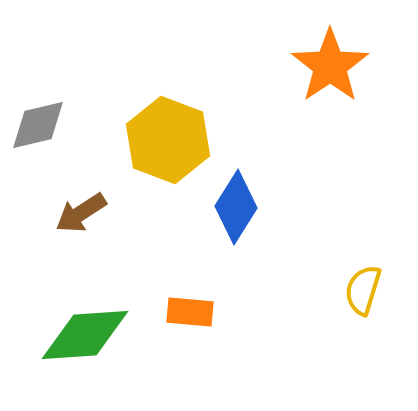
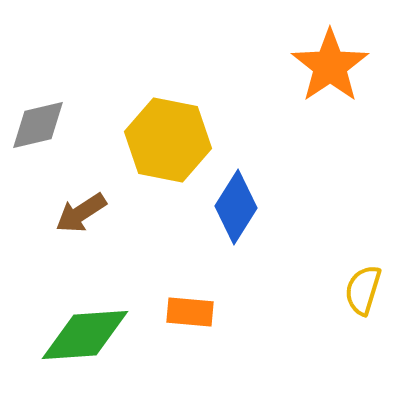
yellow hexagon: rotated 10 degrees counterclockwise
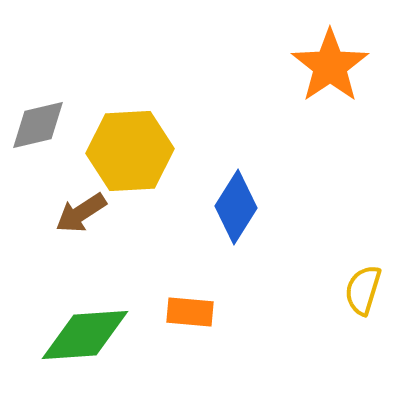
yellow hexagon: moved 38 px left, 11 px down; rotated 14 degrees counterclockwise
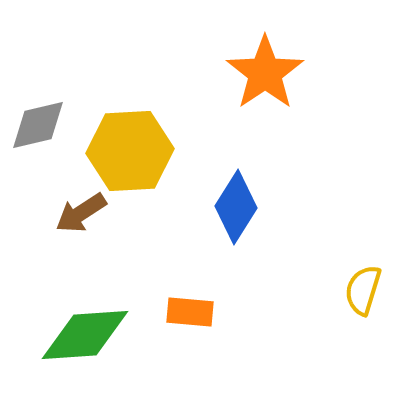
orange star: moved 65 px left, 7 px down
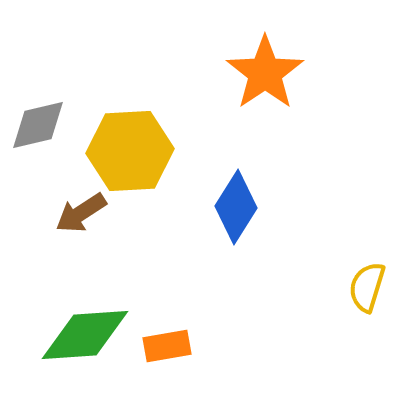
yellow semicircle: moved 4 px right, 3 px up
orange rectangle: moved 23 px left, 34 px down; rotated 15 degrees counterclockwise
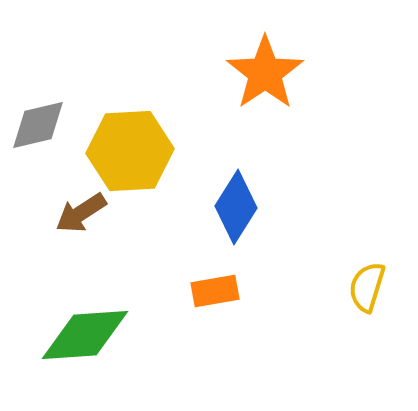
orange rectangle: moved 48 px right, 55 px up
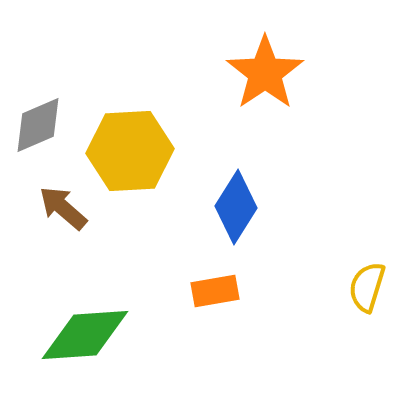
gray diamond: rotated 10 degrees counterclockwise
brown arrow: moved 18 px left, 5 px up; rotated 74 degrees clockwise
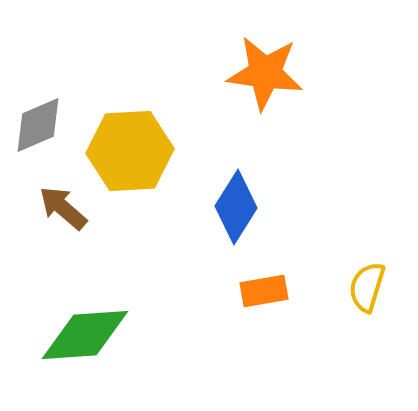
orange star: rotated 30 degrees counterclockwise
orange rectangle: moved 49 px right
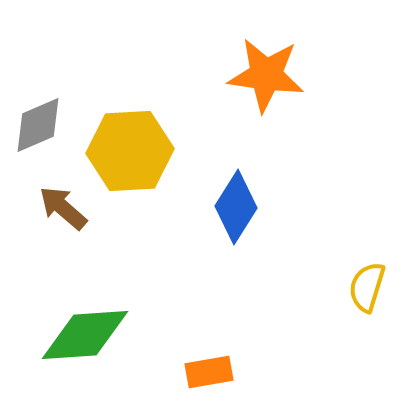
orange star: moved 1 px right, 2 px down
orange rectangle: moved 55 px left, 81 px down
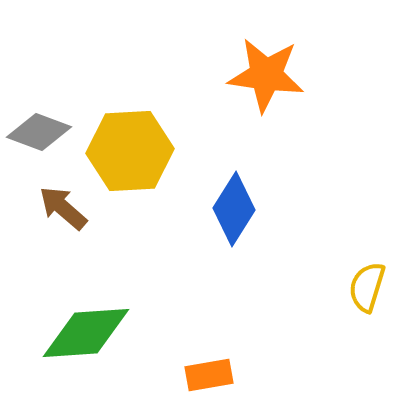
gray diamond: moved 1 px right, 7 px down; rotated 44 degrees clockwise
blue diamond: moved 2 px left, 2 px down
green diamond: moved 1 px right, 2 px up
orange rectangle: moved 3 px down
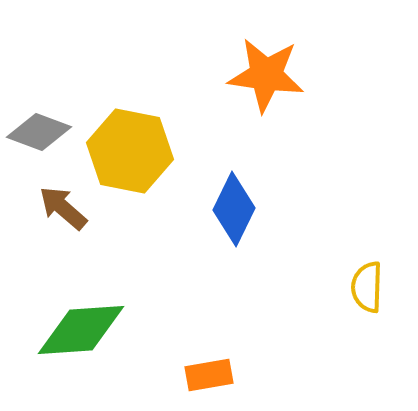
yellow hexagon: rotated 14 degrees clockwise
blue diamond: rotated 6 degrees counterclockwise
yellow semicircle: rotated 15 degrees counterclockwise
green diamond: moved 5 px left, 3 px up
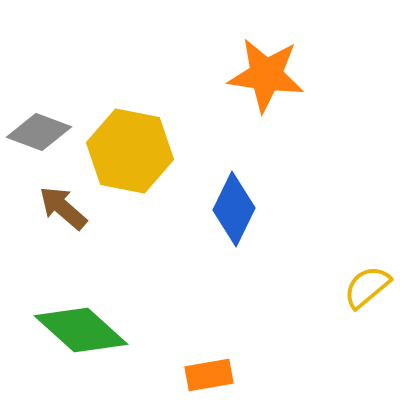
yellow semicircle: rotated 48 degrees clockwise
green diamond: rotated 46 degrees clockwise
